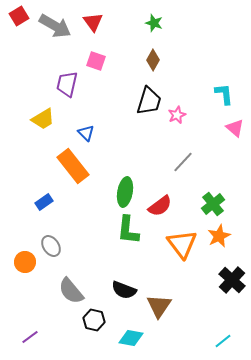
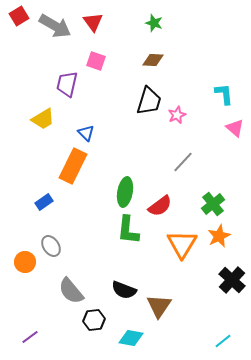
brown diamond: rotated 65 degrees clockwise
orange rectangle: rotated 64 degrees clockwise
orange triangle: rotated 8 degrees clockwise
black hexagon: rotated 20 degrees counterclockwise
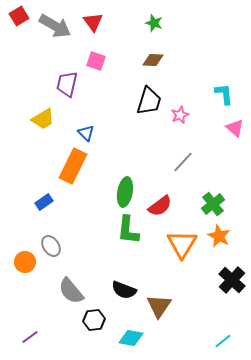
pink star: moved 3 px right
orange star: rotated 20 degrees counterclockwise
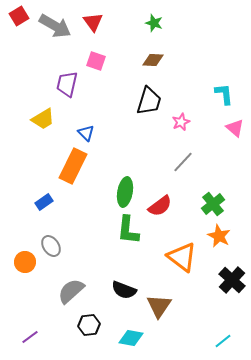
pink star: moved 1 px right, 7 px down
orange triangle: moved 13 px down; rotated 24 degrees counterclockwise
gray semicircle: rotated 88 degrees clockwise
black hexagon: moved 5 px left, 5 px down
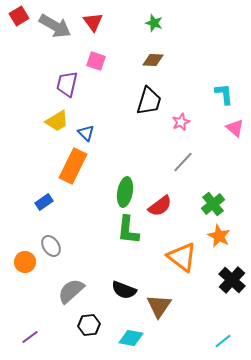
yellow trapezoid: moved 14 px right, 2 px down
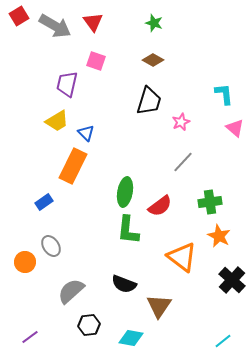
brown diamond: rotated 25 degrees clockwise
green cross: moved 3 px left, 2 px up; rotated 30 degrees clockwise
black semicircle: moved 6 px up
